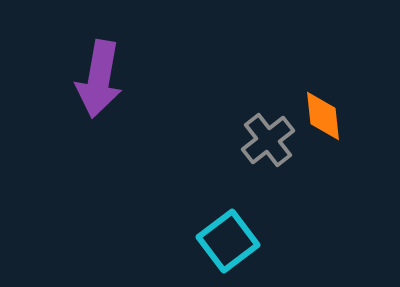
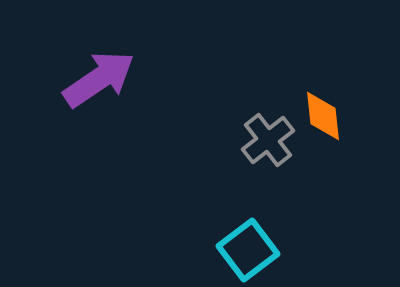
purple arrow: rotated 134 degrees counterclockwise
cyan square: moved 20 px right, 9 px down
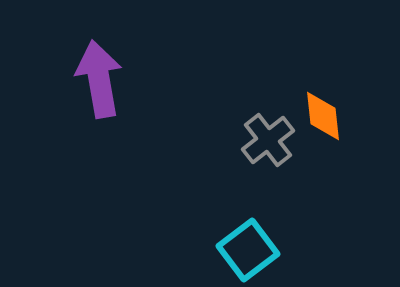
purple arrow: rotated 66 degrees counterclockwise
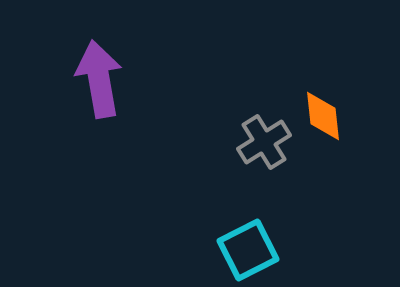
gray cross: moved 4 px left, 2 px down; rotated 6 degrees clockwise
cyan square: rotated 10 degrees clockwise
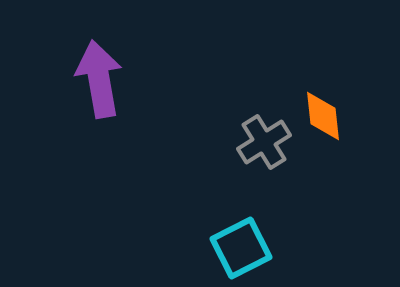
cyan square: moved 7 px left, 2 px up
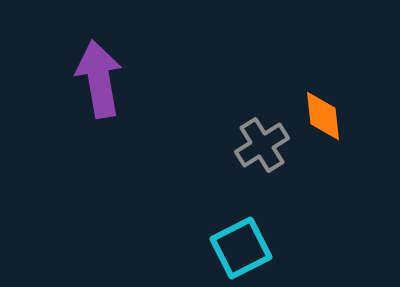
gray cross: moved 2 px left, 3 px down
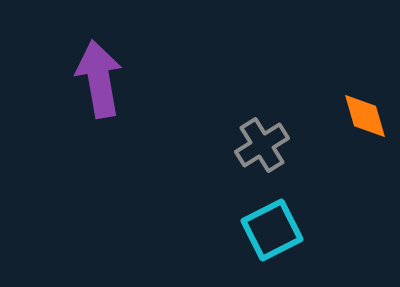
orange diamond: moved 42 px right; rotated 10 degrees counterclockwise
cyan square: moved 31 px right, 18 px up
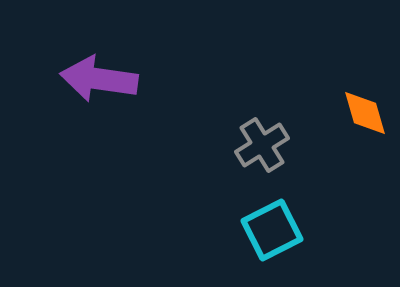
purple arrow: rotated 72 degrees counterclockwise
orange diamond: moved 3 px up
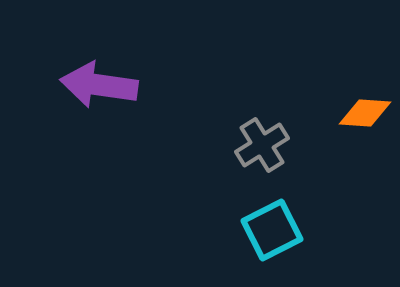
purple arrow: moved 6 px down
orange diamond: rotated 70 degrees counterclockwise
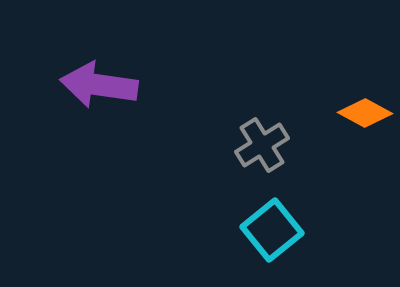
orange diamond: rotated 24 degrees clockwise
cyan square: rotated 12 degrees counterclockwise
